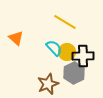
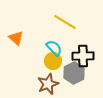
yellow circle: moved 14 px left, 9 px down
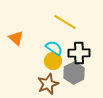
cyan semicircle: rotated 12 degrees counterclockwise
black cross: moved 4 px left, 3 px up
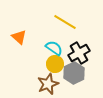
orange triangle: moved 3 px right, 1 px up
black cross: rotated 30 degrees counterclockwise
yellow circle: moved 2 px right, 3 px down
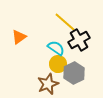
yellow line: rotated 10 degrees clockwise
orange triangle: rotated 42 degrees clockwise
cyan semicircle: moved 2 px right
black cross: moved 13 px up
yellow circle: moved 3 px right
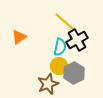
black cross: moved 2 px left
cyan semicircle: moved 4 px right, 1 px up; rotated 66 degrees clockwise
yellow circle: moved 1 px right, 2 px down
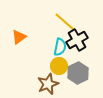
gray hexagon: moved 4 px right
